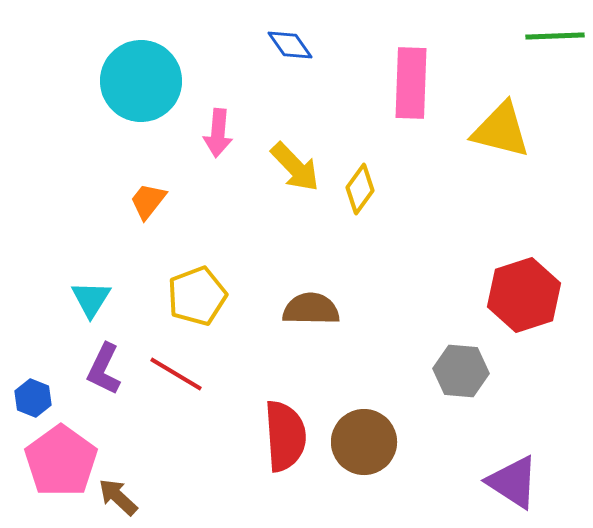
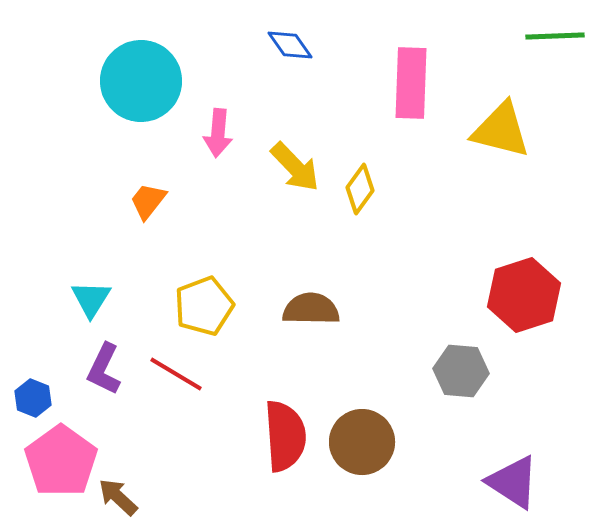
yellow pentagon: moved 7 px right, 10 px down
brown circle: moved 2 px left
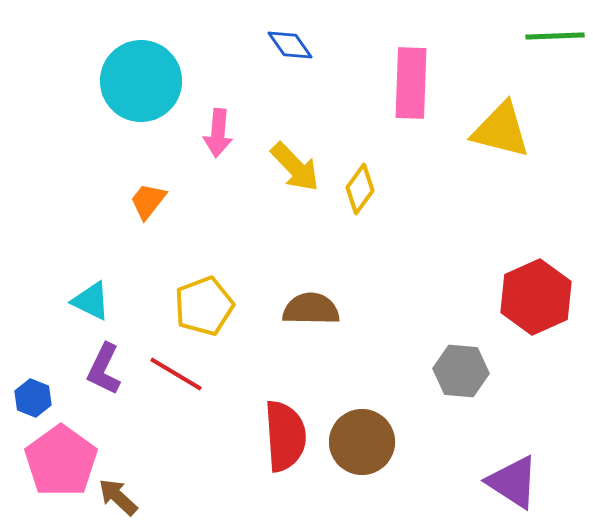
red hexagon: moved 12 px right, 2 px down; rotated 6 degrees counterclockwise
cyan triangle: moved 2 px down; rotated 36 degrees counterclockwise
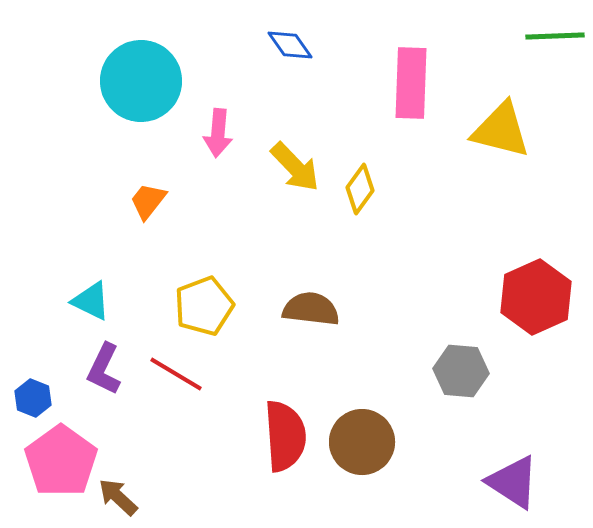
brown semicircle: rotated 6 degrees clockwise
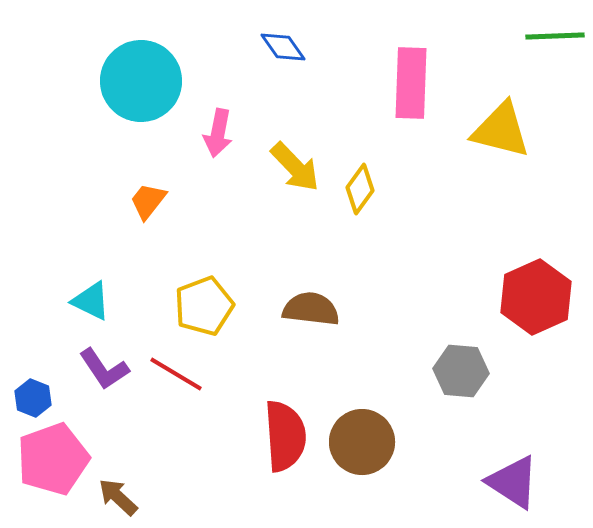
blue diamond: moved 7 px left, 2 px down
pink arrow: rotated 6 degrees clockwise
purple L-shape: rotated 60 degrees counterclockwise
pink pentagon: moved 8 px left, 2 px up; rotated 16 degrees clockwise
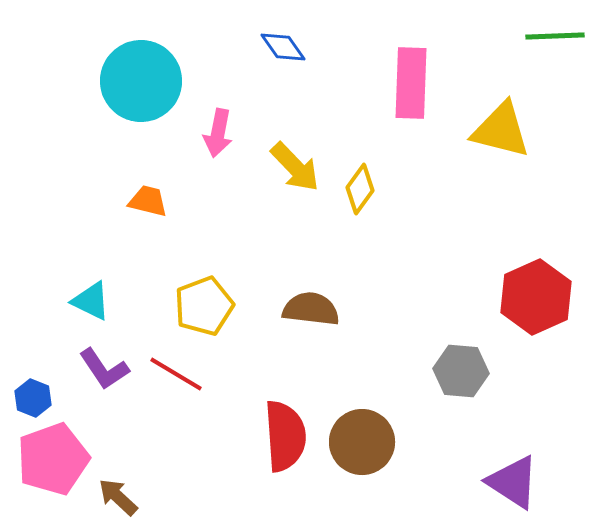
orange trapezoid: rotated 66 degrees clockwise
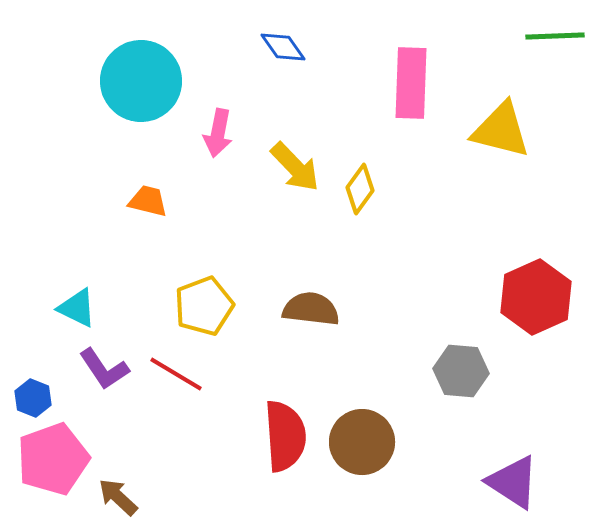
cyan triangle: moved 14 px left, 7 px down
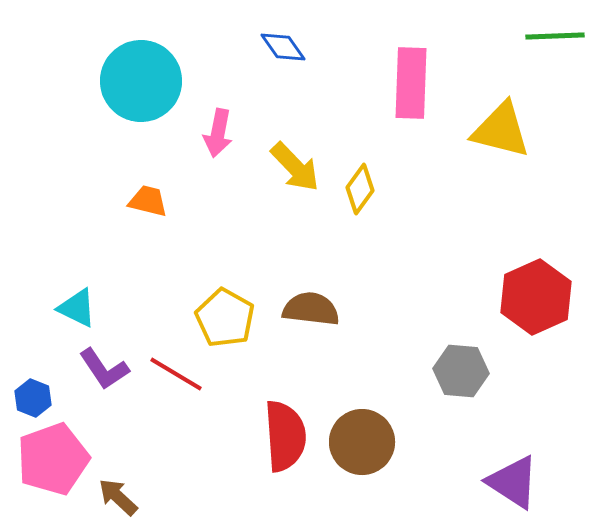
yellow pentagon: moved 21 px right, 12 px down; rotated 22 degrees counterclockwise
